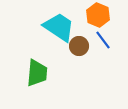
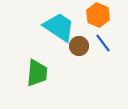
blue line: moved 3 px down
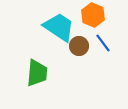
orange hexagon: moved 5 px left
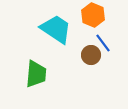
cyan trapezoid: moved 3 px left, 2 px down
brown circle: moved 12 px right, 9 px down
green trapezoid: moved 1 px left, 1 px down
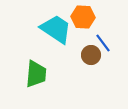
orange hexagon: moved 10 px left, 2 px down; rotated 20 degrees counterclockwise
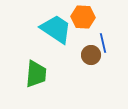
blue line: rotated 24 degrees clockwise
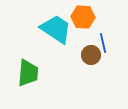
green trapezoid: moved 8 px left, 1 px up
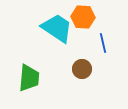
cyan trapezoid: moved 1 px right, 1 px up
brown circle: moved 9 px left, 14 px down
green trapezoid: moved 1 px right, 5 px down
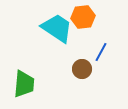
orange hexagon: rotated 10 degrees counterclockwise
blue line: moved 2 px left, 9 px down; rotated 42 degrees clockwise
green trapezoid: moved 5 px left, 6 px down
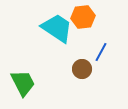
green trapezoid: moved 1 px left, 1 px up; rotated 32 degrees counterclockwise
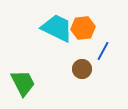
orange hexagon: moved 11 px down
cyan trapezoid: rotated 8 degrees counterclockwise
blue line: moved 2 px right, 1 px up
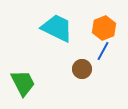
orange hexagon: moved 21 px right; rotated 15 degrees counterclockwise
